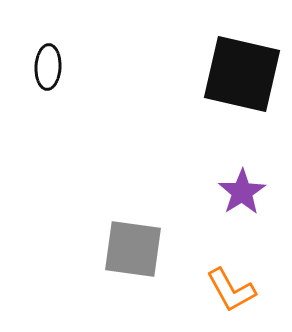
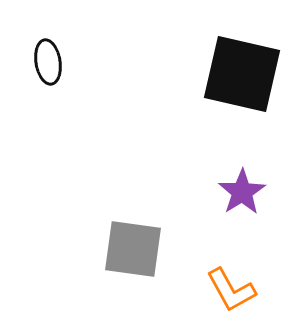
black ellipse: moved 5 px up; rotated 12 degrees counterclockwise
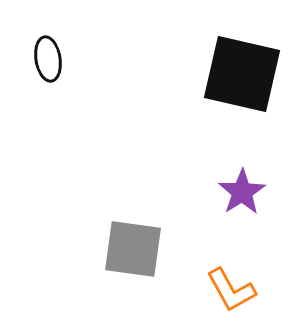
black ellipse: moved 3 px up
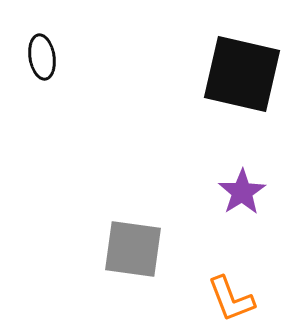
black ellipse: moved 6 px left, 2 px up
orange L-shape: moved 9 px down; rotated 8 degrees clockwise
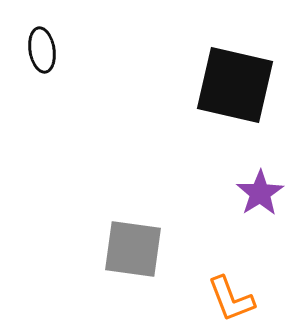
black ellipse: moved 7 px up
black square: moved 7 px left, 11 px down
purple star: moved 18 px right, 1 px down
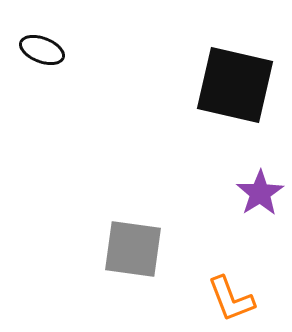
black ellipse: rotated 60 degrees counterclockwise
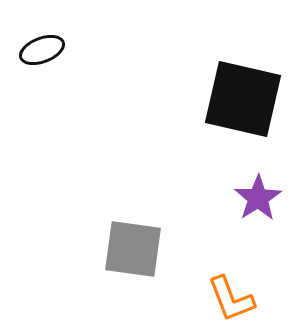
black ellipse: rotated 42 degrees counterclockwise
black square: moved 8 px right, 14 px down
purple star: moved 2 px left, 5 px down
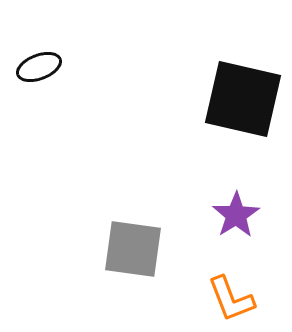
black ellipse: moved 3 px left, 17 px down
purple star: moved 22 px left, 17 px down
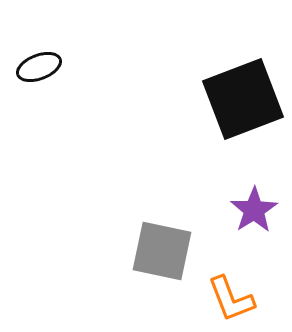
black square: rotated 34 degrees counterclockwise
purple star: moved 18 px right, 5 px up
gray square: moved 29 px right, 2 px down; rotated 4 degrees clockwise
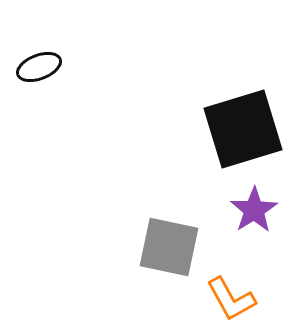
black square: moved 30 px down; rotated 4 degrees clockwise
gray square: moved 7 px right, 4 px up
orange L-shape: rotated 8 degrees counterclockwise
